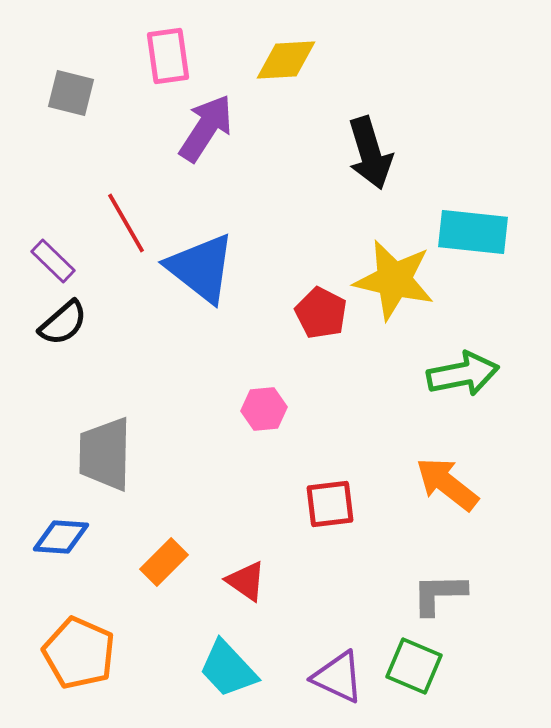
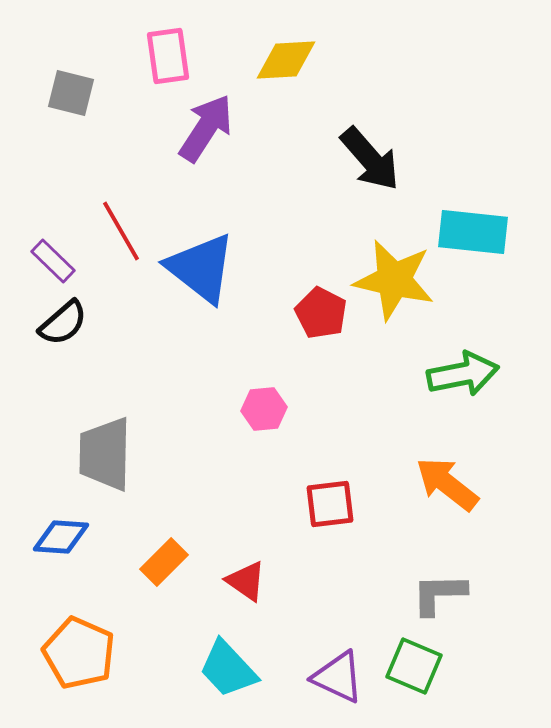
black arrow: moved 6 px down; rotated 24 degrees counterclockwise
red line: moved 5 px left, 8 px down
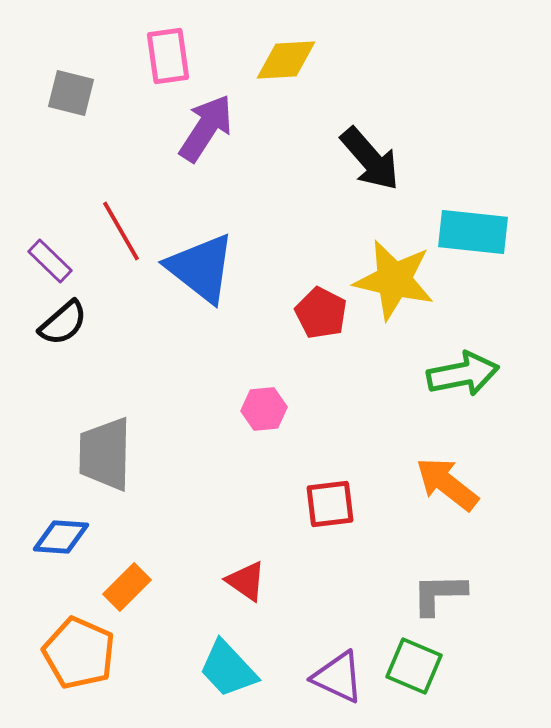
purple rectangle: moved 3 px left
orange rectangle: moved 37 px left, 25 px down
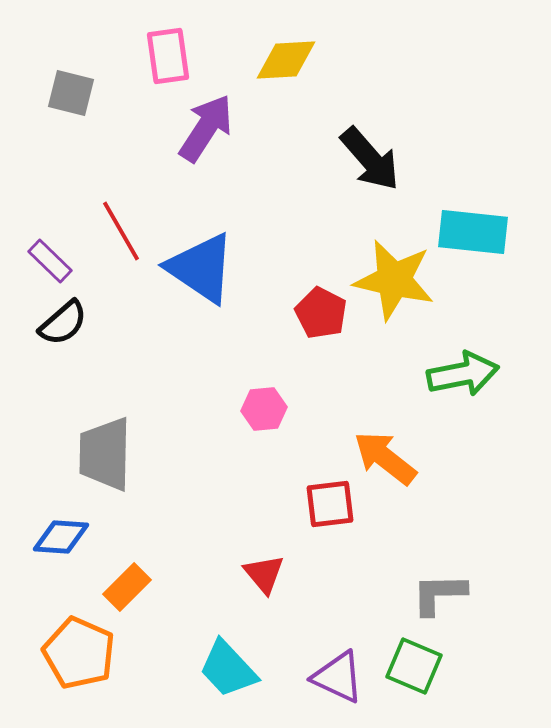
blue triangle: rotated 4 degrees counterclockwise
orange arrow: moved 62 px left, 26 px up
red triangle: moved 18 px right, 7 px up; rotated 15 degrees clockwise
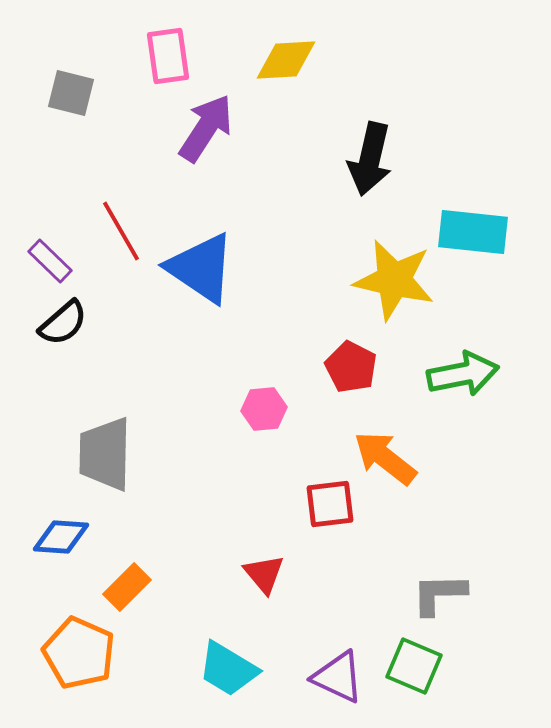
black arrow: rotated 54 degrees clockwise
red pentagon: moved 30 px right, 54 px down
cyan trapezoid: rotated 16 degrees counterclockwise
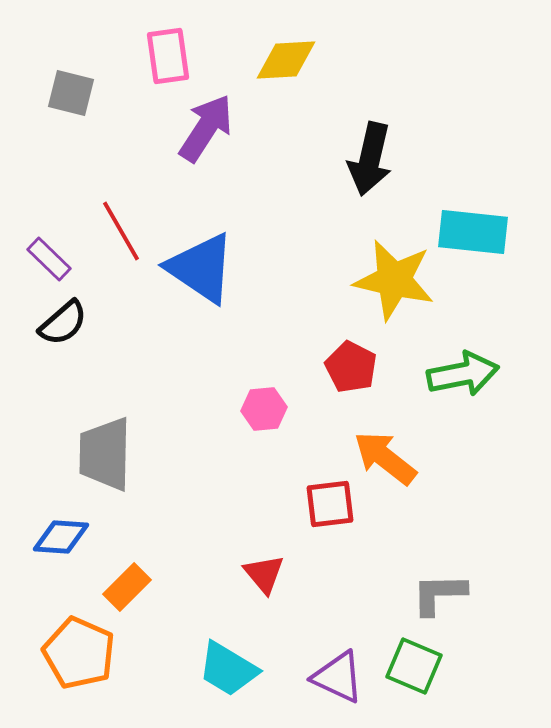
purple rectangle: moved 1 px left, 2 px up
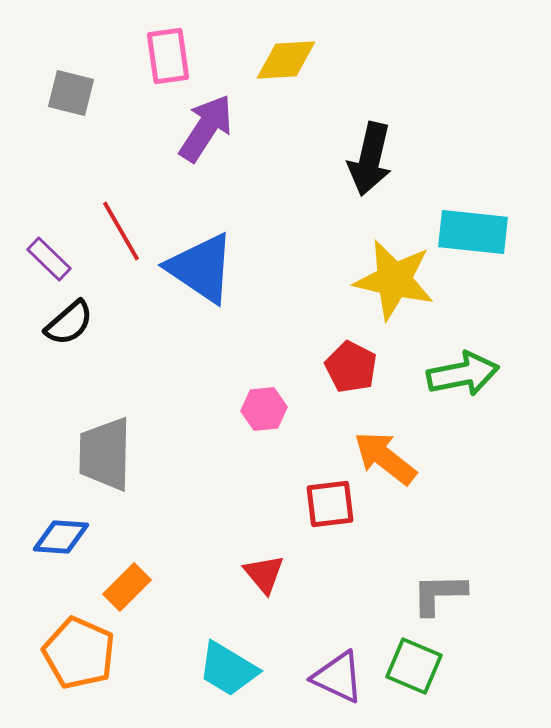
black semicircle: moved 6 px right
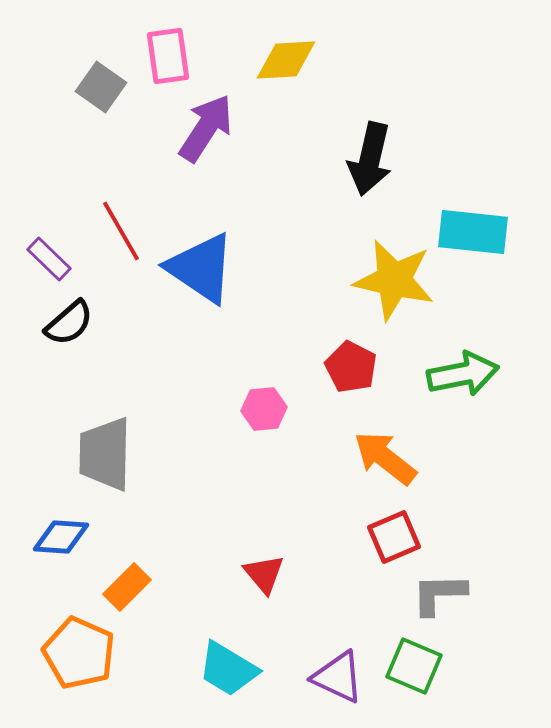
gray square: moved 30 px right, 6 px up; rotated 21 degrees clockwise
red square: moved 64 px right, 33 px down; rotated 16 degrees counterclockwise
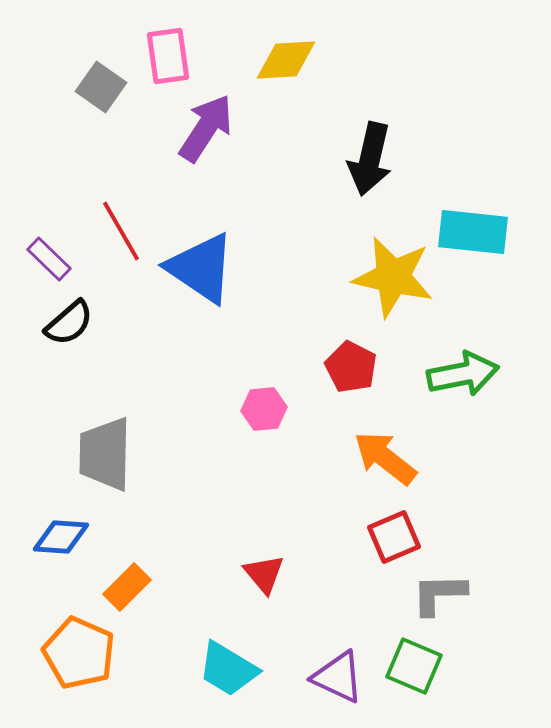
yellow star: moved 1 px left, 3 px up
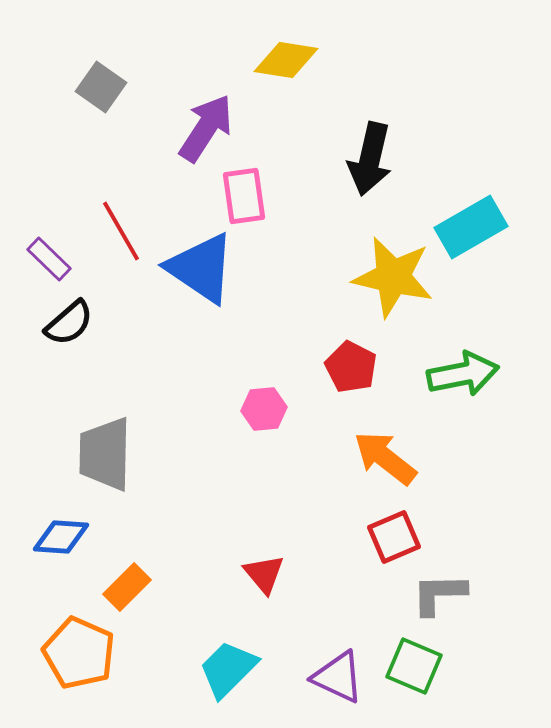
pink rectangle: moved 76 px right, 140 px down
yellow diamond: rotated 12 degrees clockwise
cyan rectangle: moved 2 px left, 5 px up; rotated 36 degrees counterclockwise
cyan trapezoid: rotated 104 degrees clockwise
